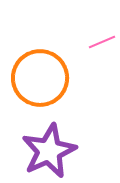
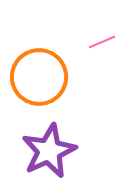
orange circle: moved 1 px left, 1 px up
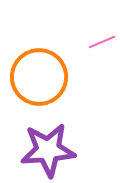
purple star: moved 1 px left, 1 px up; rotated 20 degrees clockwise
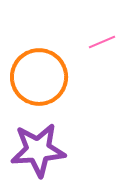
purple star: moved 10 px left
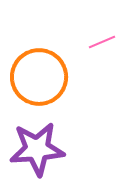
purple star: moved 1 px left, 1 px up
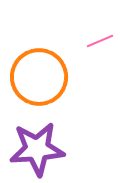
pink line: moved 2 px left, 1 px up
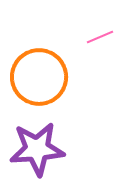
pink line: moved 4 px up
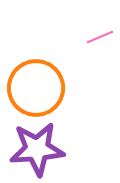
orange circle: moved 3 px left, 11 px down
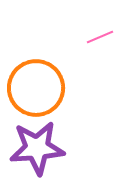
purple star: moved 1 px up
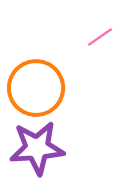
pink line: rotated 12 degrees counterclockwise
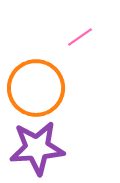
pink line: moved 20 px left
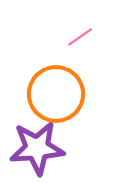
orange circle: moved 20 px right, 6 px down
